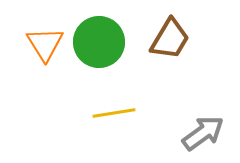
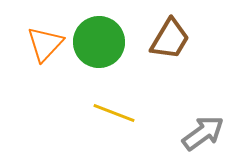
orange triangle: rotated 15 degrees clockwise
yellow line: rotated 30 degrees clockwise
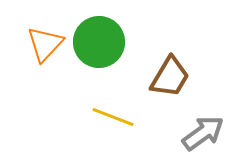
brown trapezoid: moved 38 px down
yellow line: moved 1 px left, 4 px down
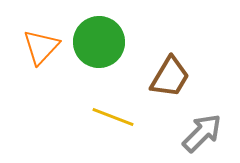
orange triangle: moved 4 px left, 3 px down
gray arrow: moved 1 px left; rotated 9 degrees counterclockwise
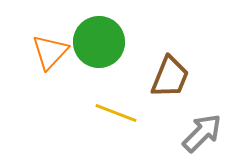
orange triangle: moved 9 px right, 5 px down
brown trapezoid: rotated 9 degrees counterclockwise
yellow line: moved 3 px right, 4 px up
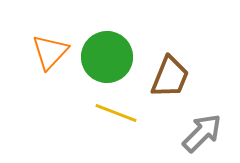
green circle: moved 8 px right, 15 px down
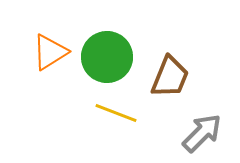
orange triangle: rotated 15 degrees clockwise
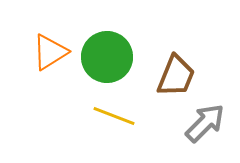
brown trapezoid: moved 6 px right, 1 px up
yellow line: moved 2 px left, 3 px down
gray arrow: moved 3 px right, 10 px up
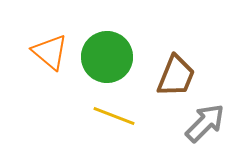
orange triangle: rotated 48 degrees counterclockwise
